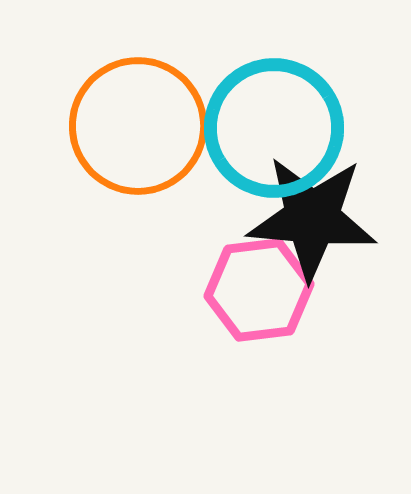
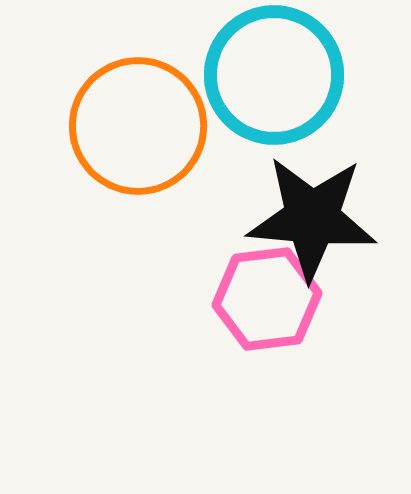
cyan circle: moved 53 px up
pink hexagon: moved 8 px right, 9 px down
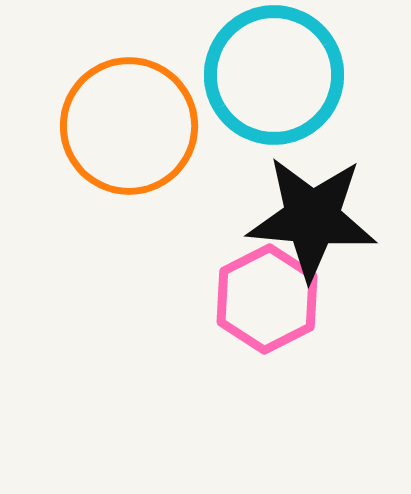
orange circle: moved 9 px left
pink hexagon: rotated 20 degrees counterclockwise
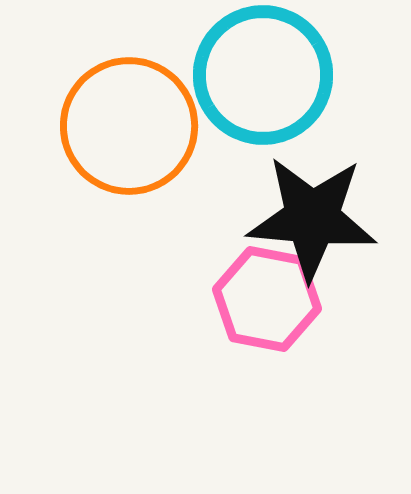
cyan circle: moved 11 px left
pink hexagon: rotated 22 degrees counterclockwise
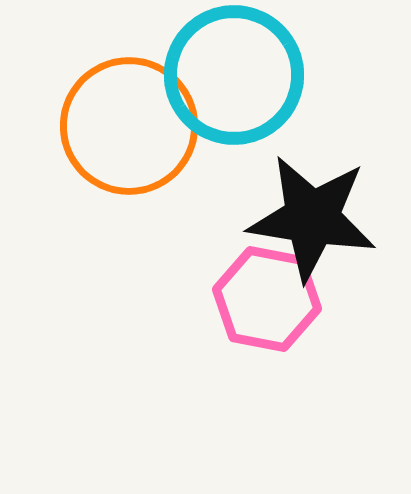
cyan circle: moved 29 px left
black star: rotated 4 degrees clockwise
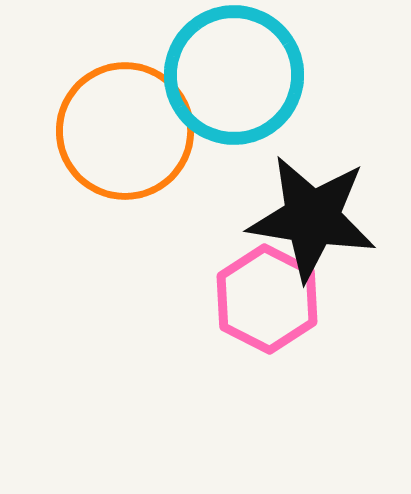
orange circle: moved 4 px left, 5 px down
pink hexagon: rotated 16 degrees clockwise
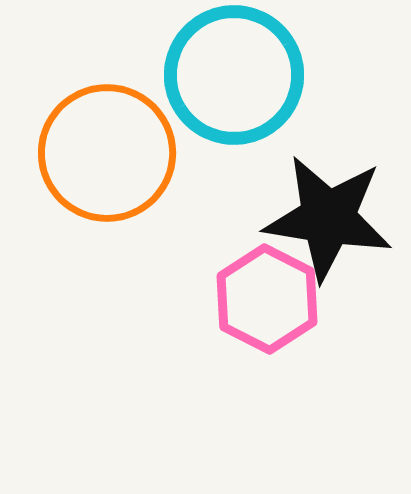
orange circle: moved 18 px left, 22 px down
black star: moved 16 px right
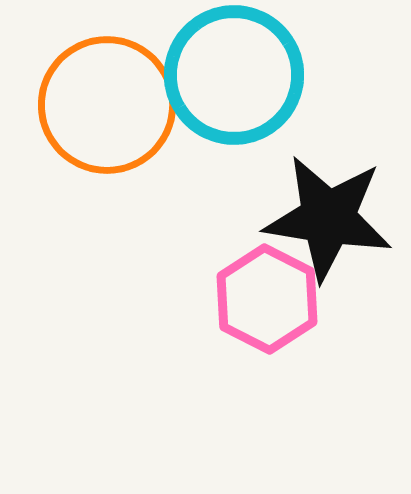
orange circle: moved 48 px up
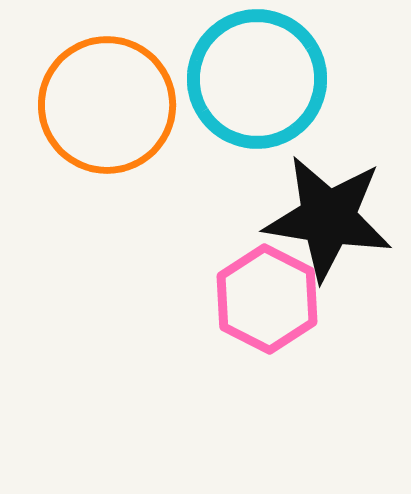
cyan circle: moved 23 px right, 4 px down
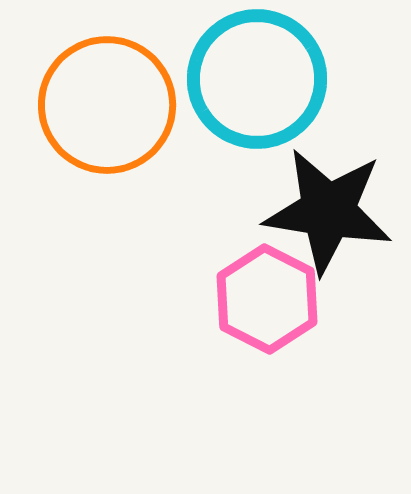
black star: moved 7 px up
